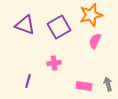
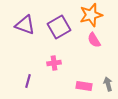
pink semicircle: moved 1 px left, 1 px up; rotated 56 degrees counterclockwise
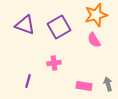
orange star: moved 5 px right
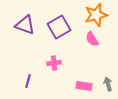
pink semicircle: moved 2 px left, 1 px up
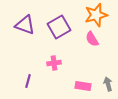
pink rectangle: moved 1 px left
